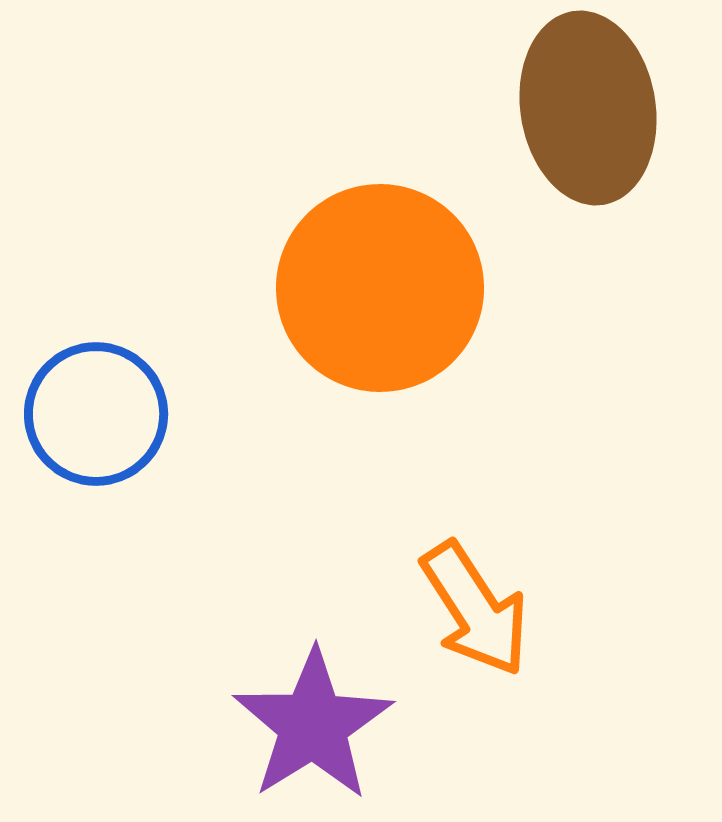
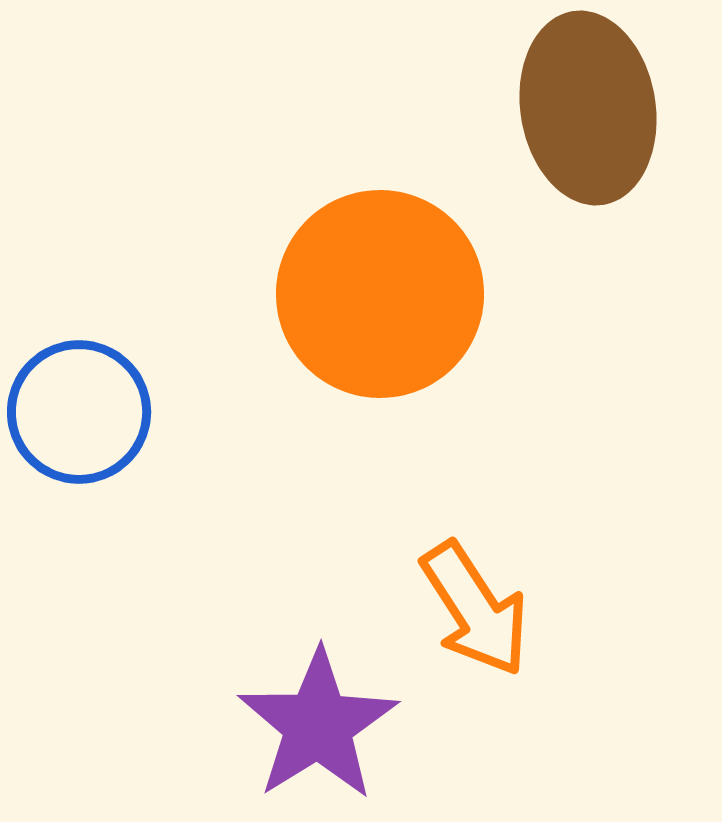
orange circle: moved 6 px down
blue circle: moved 17 px left, 2 px up
purple star: moved 5 px right
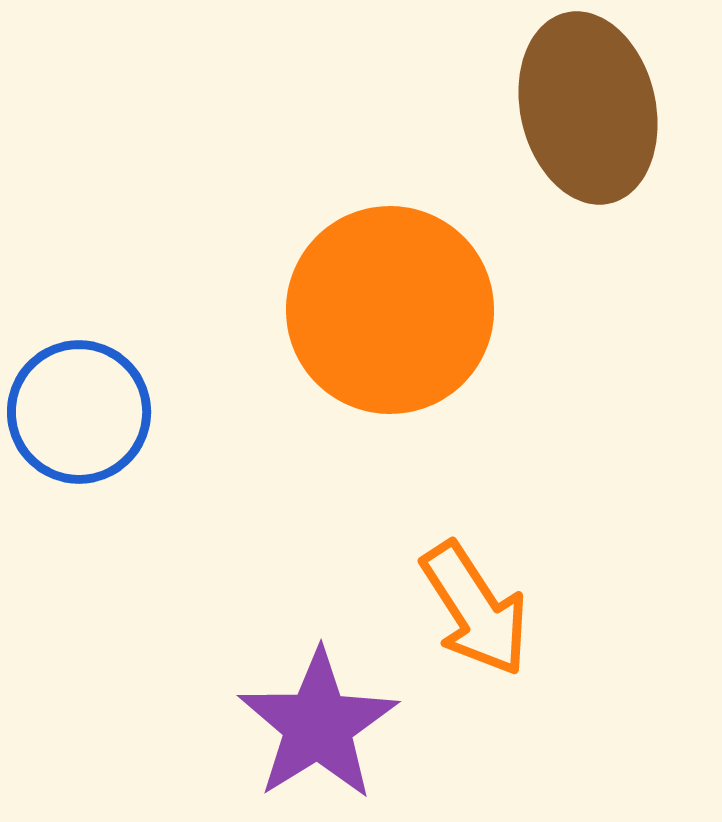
brown ellipse: rotated 4 degrees counterclockwise
orange circle: moved 10 px right, 16 px down
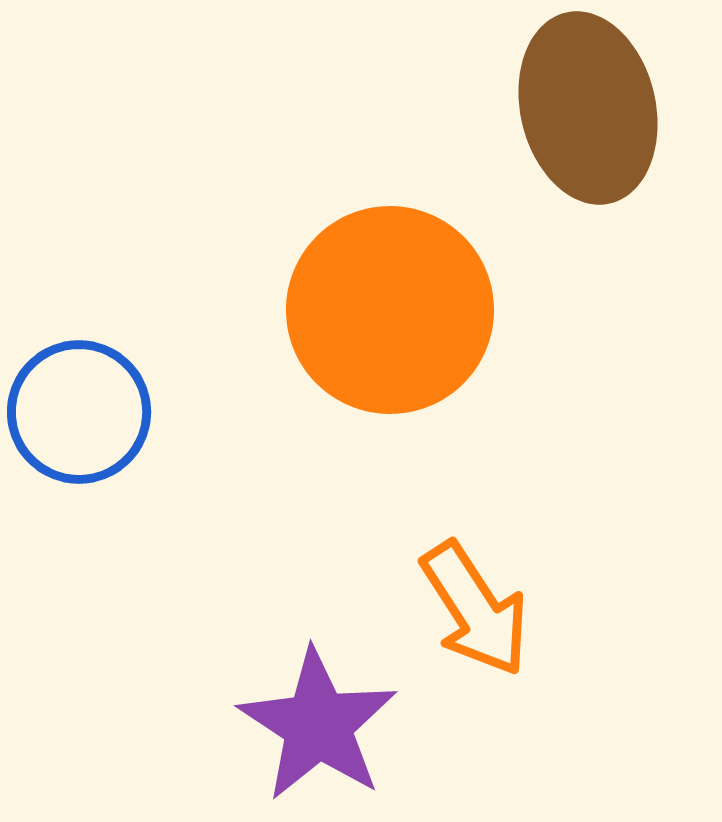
purple star: rotated 7 degrees counterclockwise
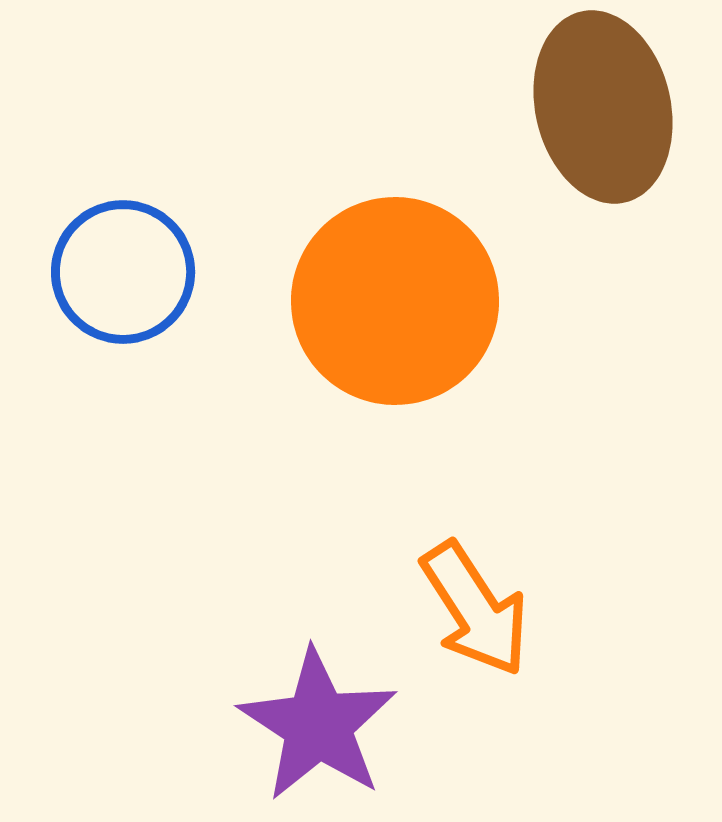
brown ellipse: moved 15 px right, 1 px up
orange circle: moved 5 px right, 9 px up
blue circle: moved 44 px right, 140 px up
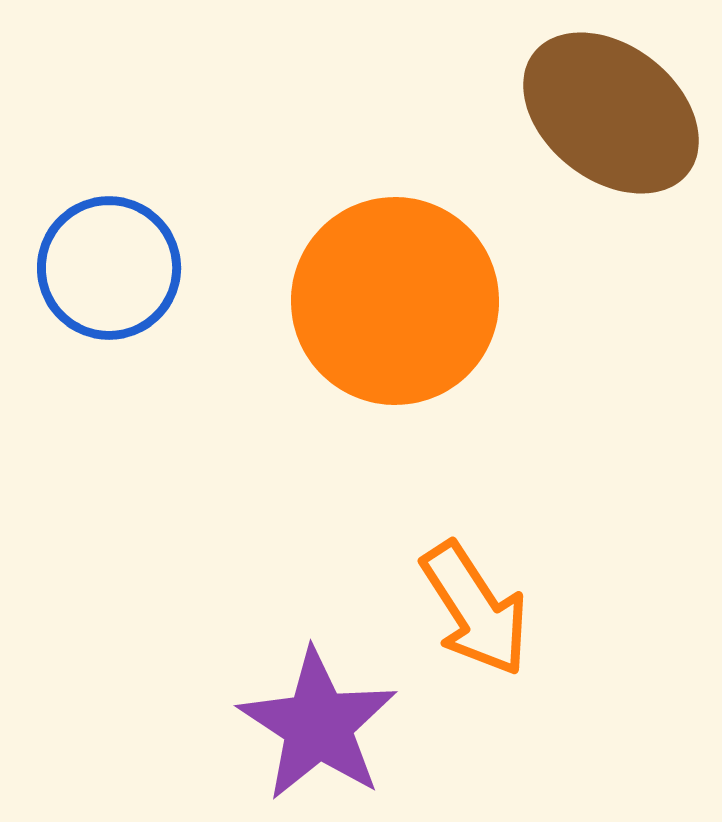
brown ellipse: moved 8 px right, 6 px down; rotated 39 degrees counterclockwise
blue circle: moved 14 px left, 4 px up
